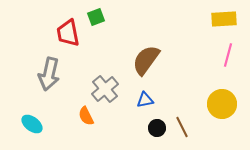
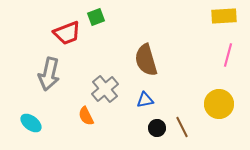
yellow rectangle: moved 3 px up
red trapezoid: moved 1 px left; rotated 100 degrees counterclockwise
brown semicircle: rotated 52 degrees counterclockwise
yellow circle: moved 3 px left
cyan ellipse: moved 1 px left, 1 px up
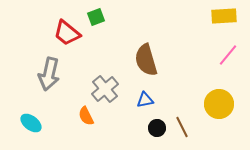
red trapezoid: rotated 60 degrees clockwise
pink line: rotated 25 degrees clockwise
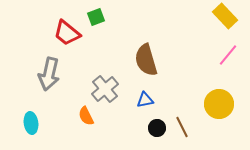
yellow rectangle: moved 1 px right; rotated 50 degrees clockwise
cyan ellipse: rotated 45 degrees clockwise
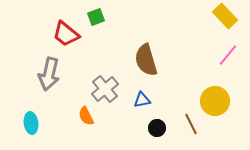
red trapezoid: moved 1 px left, 1 px down
blue triangle: moved 3 px left
yellow circle: moved 4 px left, 3 px up
brown line: moved 9 px right, 3 px up
